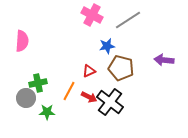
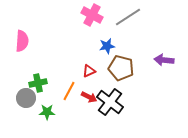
gray line: moved 3 px up
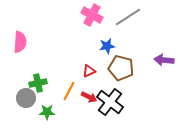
pink semicircle: moved 2 px left, 1 px down
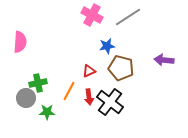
red arrow: rotated 56 degrees clockwise
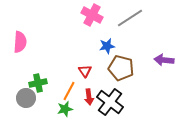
gray line: moved 2 px right, 1 px down
red triangle: moved 4 px left; rotated 40 degrees counterclockwise
green star: moved 18 px right, 3 px up; rotated 14 degrees counterclockwise
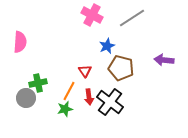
gray line: moved 2 px right
blue star: rotated 14 degrees counterclockwise
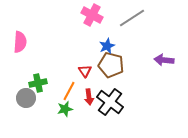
brown pentagon: moved 10 px left, 3 px up
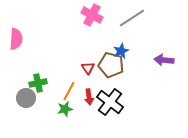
pink semicircle: moved 4 px left, 3 px up
blue star: moved 14 px right, 5 px down
red triangle: moved 3 px right, 3 px up
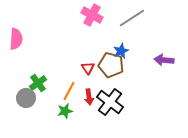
green cross: rotated 24 degrees counterclockwise
green star: moved 2 px down
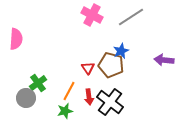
gray line: moved 1 px left, 1 px up
